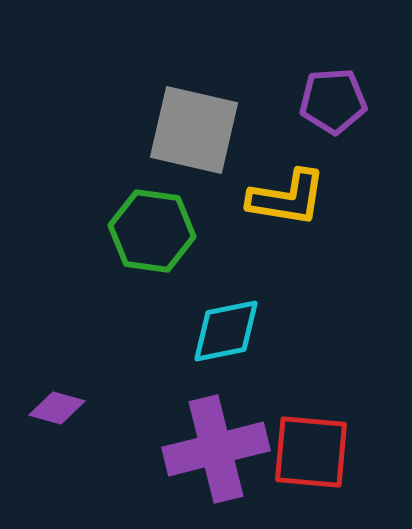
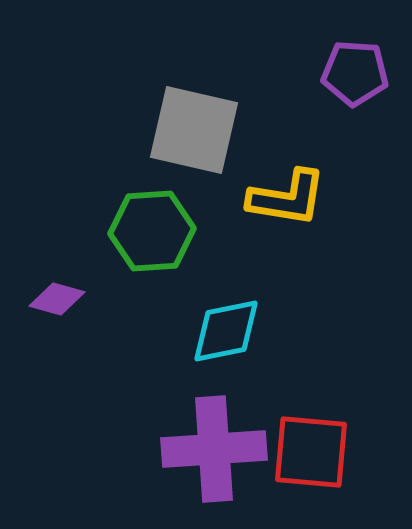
purple pentagon: moved 22 px right, 28 px up; rotated 8 degrees clockwise
green hexagon: rotated 12 degrees counterclockwise
purple diamond: moved 109 px up
purple cross: moved 2 px left; rotated 10 degrees clockwise
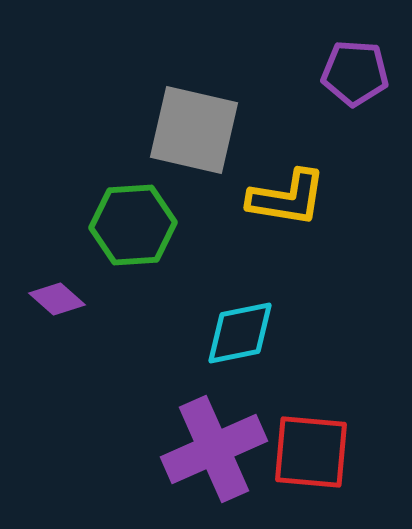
green hexagon: moved 19 px left, 6 px up
purple diamond: rotated 26 degrees clockwise
cyan diamond: moved 14 px right, 2 px down
purple cross: rotated 20 degrees counterclockwise
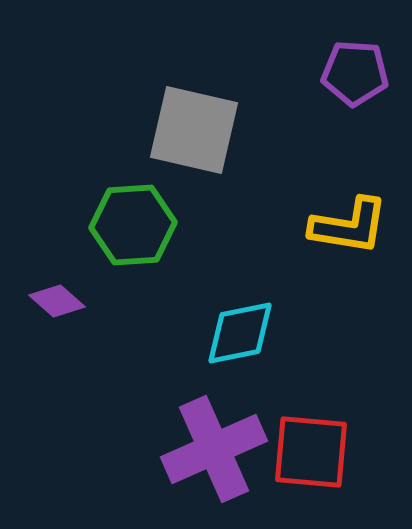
yellow L-shape: moved 62 px right, 28 px down
purple diamond: moved 2 px down
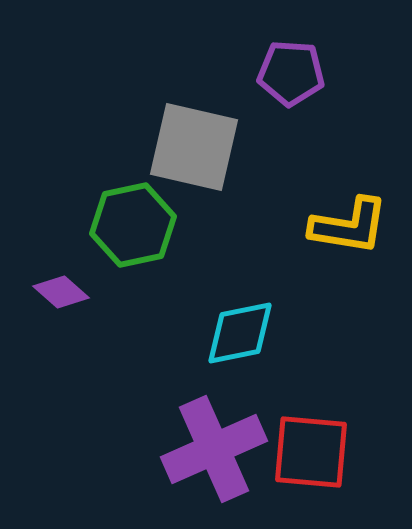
purple pentagon: moved 64 px left
gray square: moved 17 px down
green hexagon: rotated 8 degrees counterclockwise
purple diamond: moved 4 px right, 9 px up
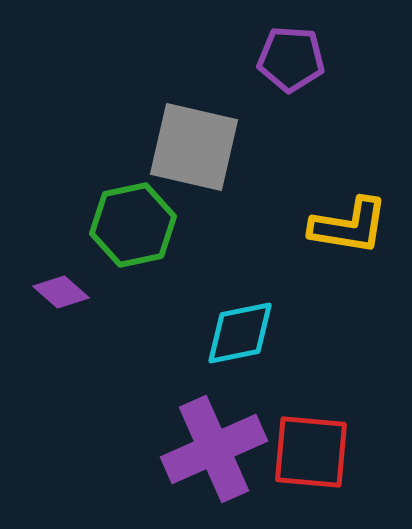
purple pentagon: moved 14 px up
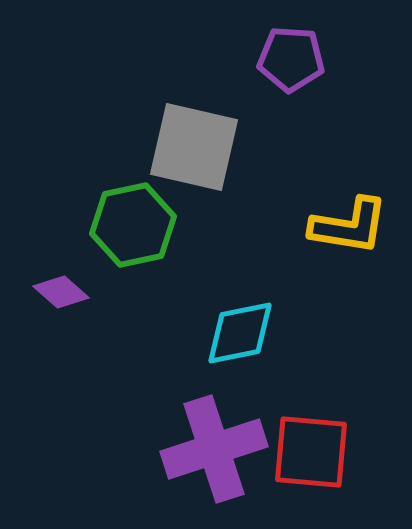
purple cross: rotated 6 degrees clockwise
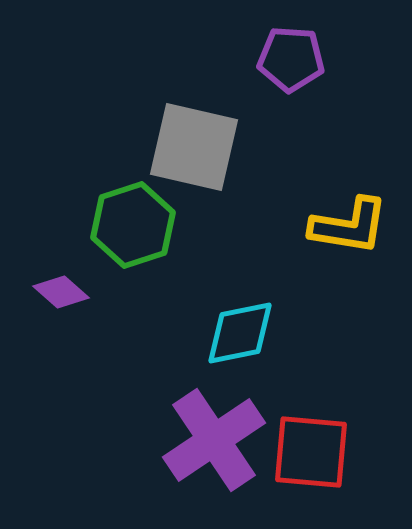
green hexagon: rotated 6 degrees counterclockwise
purple cross: moved 9 px up; rotated 16 degrees counterclockwise
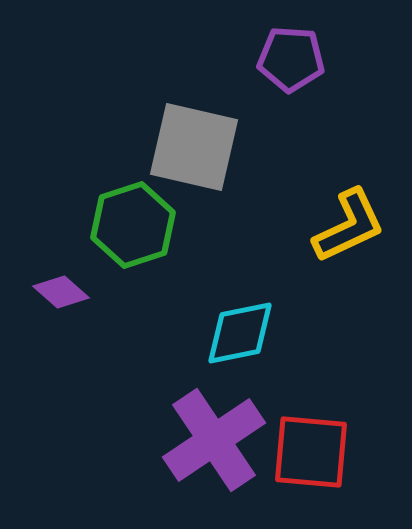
yellow L-shape: rotated 34 degrees counterclockwise
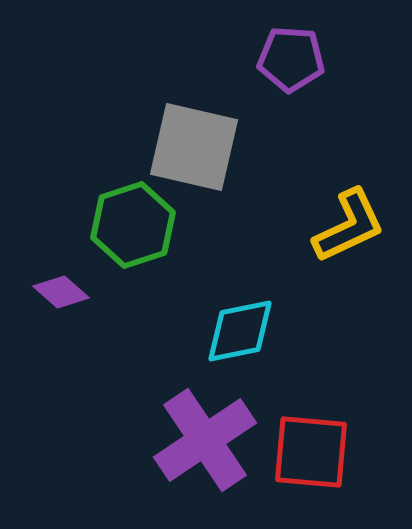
cyan diamond: moved 2 px up
purple cross: moved 9 px left
